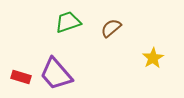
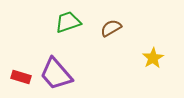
brown semicircle: rotated 10 degrees clockwise
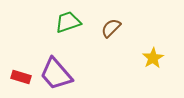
brown semicircle: rotated 15 degrees counterclockwise
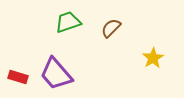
red rectangle: moved 3 px left
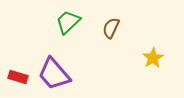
green trapezoid: rotated 24 degrees counterclockwise
brown semicircle: rotated 20 degrees counterclockwise
purple trapezoid: moved 2 px left
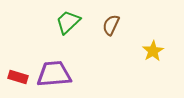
brown semicircle: moved 3 px up
yellow star: moved 7 px up
purple trapezoid: rotated 126 degrees clockwise
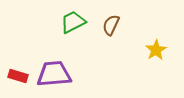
green trapezoid: moved 5 px right; rotated 16 degrees clockwise
yellow star: moved 3 px right, 1 px up
red rectangle: moved 1 px up
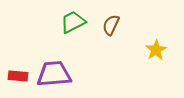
red rectangle: rotated 12 degrees counterclockwise
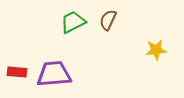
brown semicircle: moved 3 px left, 5 px up
yellow star: rotated 25 degrees clockwise
red rectangle: moved 1 px left, 4 px up
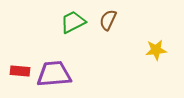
red rectangle: moved 3 px right, 1 px up
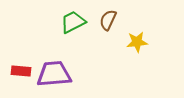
yellow star: moved 19 px left, 8 px up
red rectangle: moved 1 px right
